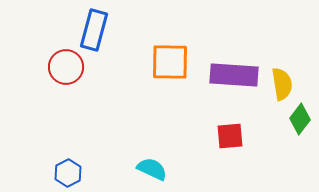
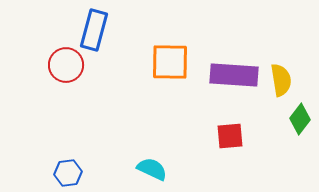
red circle: moved 2 px up
yellow semicircle: moved 1 px left, 4 px up
blue hexagon: rotated 20 degrees clockwise
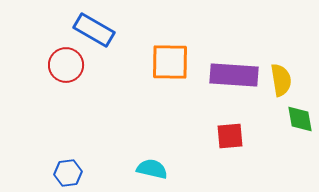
blue rectangle: rotated 75 degrees counterclockwise
green diamond: rotated 48 degrees counterclockwise
cyan semicircle: rotated 12 degrees counterclockwise
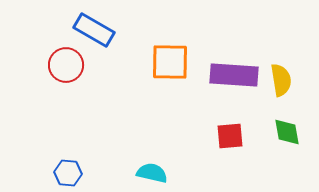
green diamond: moved 13 px left, 13 px down
cyan semicircle: moved 4 px down
blue hexagon: rotated 12 degrees clockwise
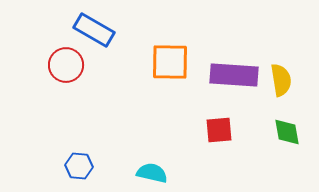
red square: moved 11 px left, 6 px up
blue hexagon: moved 11 px right, 7 px up
